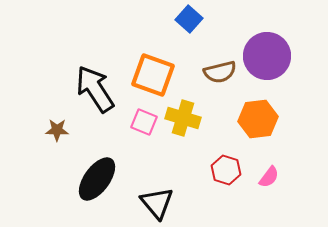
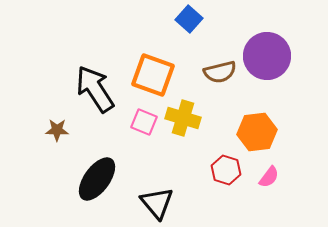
orange hexagon: moved 1 px left, 13 px down
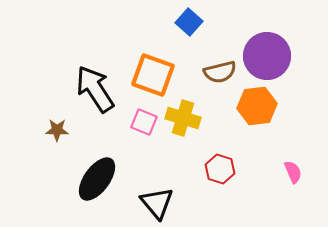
blue square: moved 3 px down
orange hexagon: moved 26 px up
red hexagon: moved 6 px left, 1 px up
pink semicircle: moved 24 px right, 5 px up; rotated 60 degrees counterclockwise
